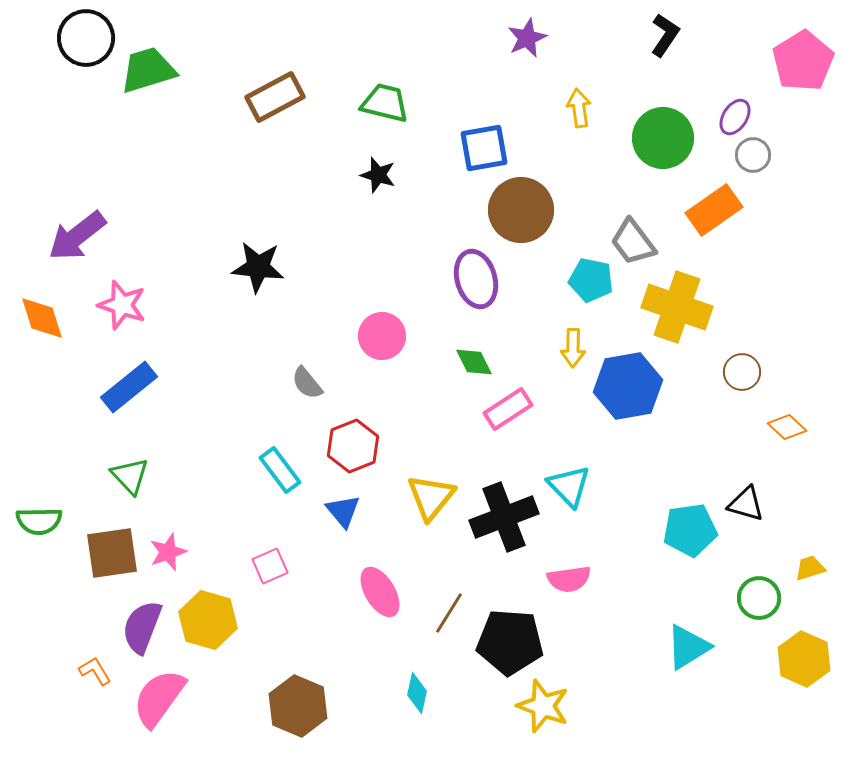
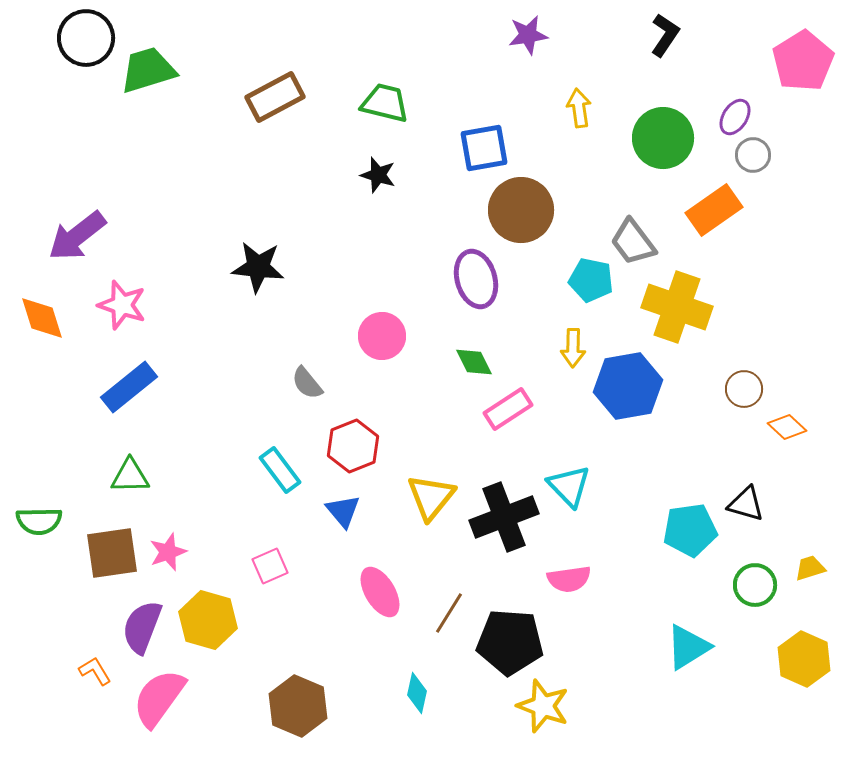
purple star at (527, 38): moved 1 px right, 3 px up; rotated 15 degrees clockwise
brown circle at (742, 372): moved 2 px right, 17 px down
green triangle at (130, 476): rotated 48 degrees counterclockwise
green circle at (759, 598): moved 4 px left, 13 px up
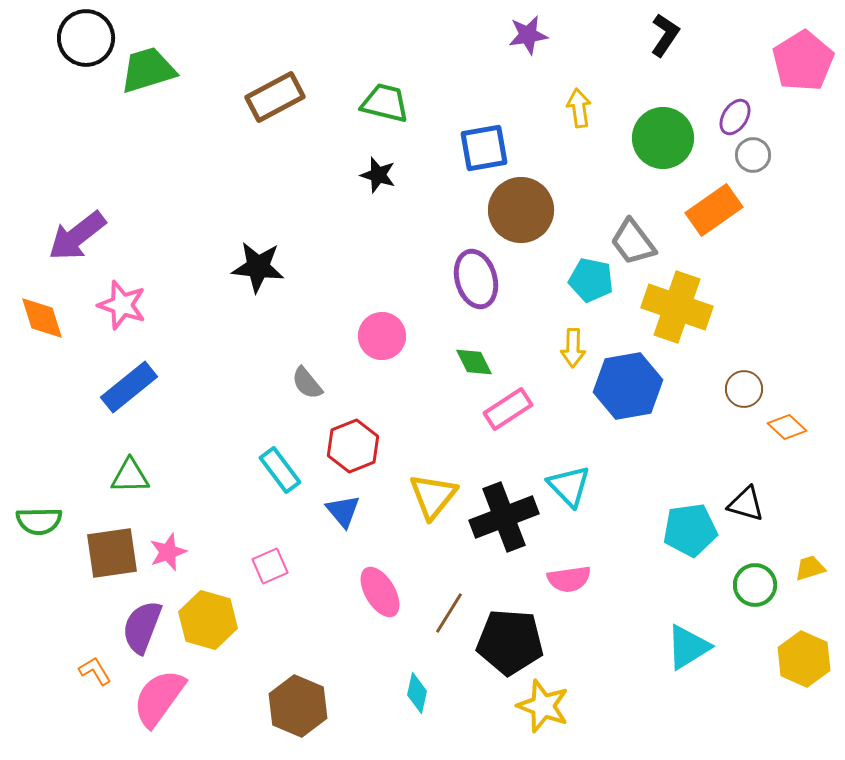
yellow triangle at (431, 497): moved 2 px right, 1 px up
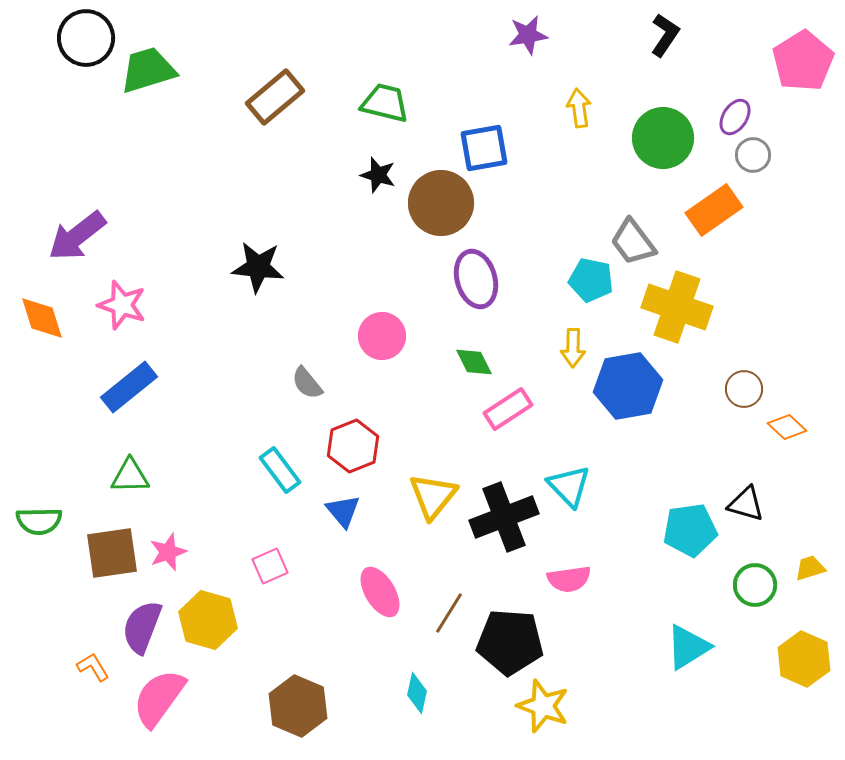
brown rectangle at (275, 97): rotated 12 degrees counterclockwise
brown circle at (521, 210): moved 80 px left, 7 px up
orange L-shape at (95, 671): moved 2 px left, 4 px up
